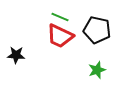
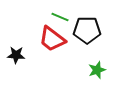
black pentagon: moved 10 px left; rotated 12 degrees counterclockwise
red trapezoid: moved 8 px left, 3 px down; rotated 12 degrees clockwise
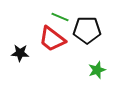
black star: moved 4 px right, 2 px up
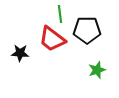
green line: moved 3 px up; rotated 60 degrees clockwise
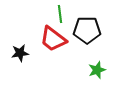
red trapezoid: moved 1 px right
black star: rotated 12 degrees counterclockwise
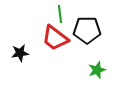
red trapezoid: moved 2 px right, 1 px up
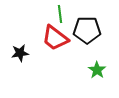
green star: rotated 18 degrees counterclockwise
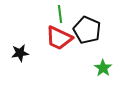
black pentagon: rotated 24 degrees clockwise
red trapezoid: moved 4 px right; rotated 12 degrees counterclockwise
green star: moved 6 px right, 2 px up
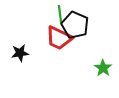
black pentagon: moved 12 px left, 5 px up
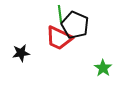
black star: moved 1 px right
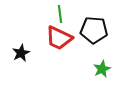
black pentagon: moved 19 px right, 5 px down; rotated 20 degrees counterclockwise
black star: rotated 18 degrees counterclockwise
green star: moved 1 px left, 1 px down; rotated 12 degrees clockwise
